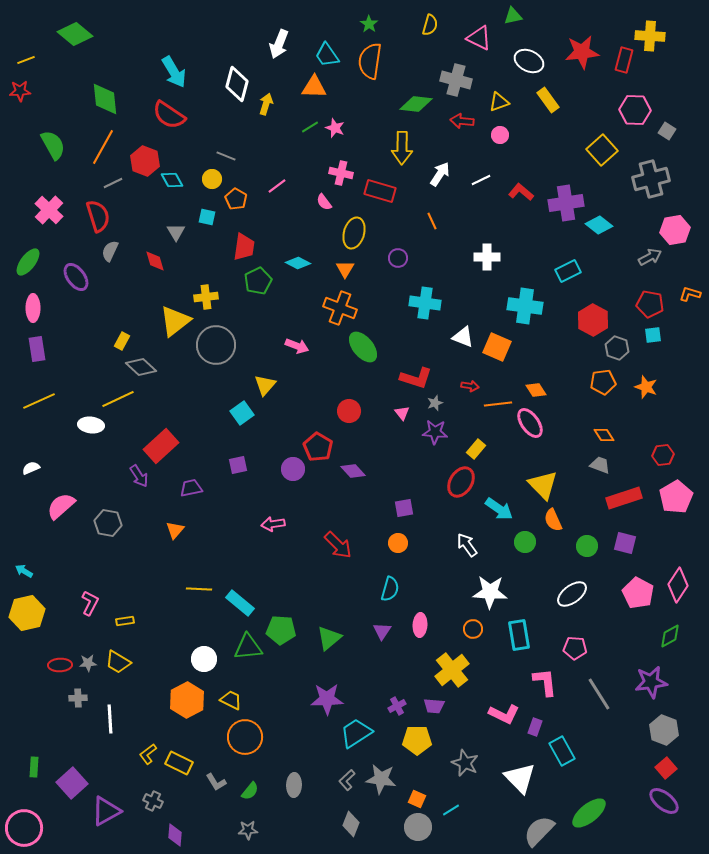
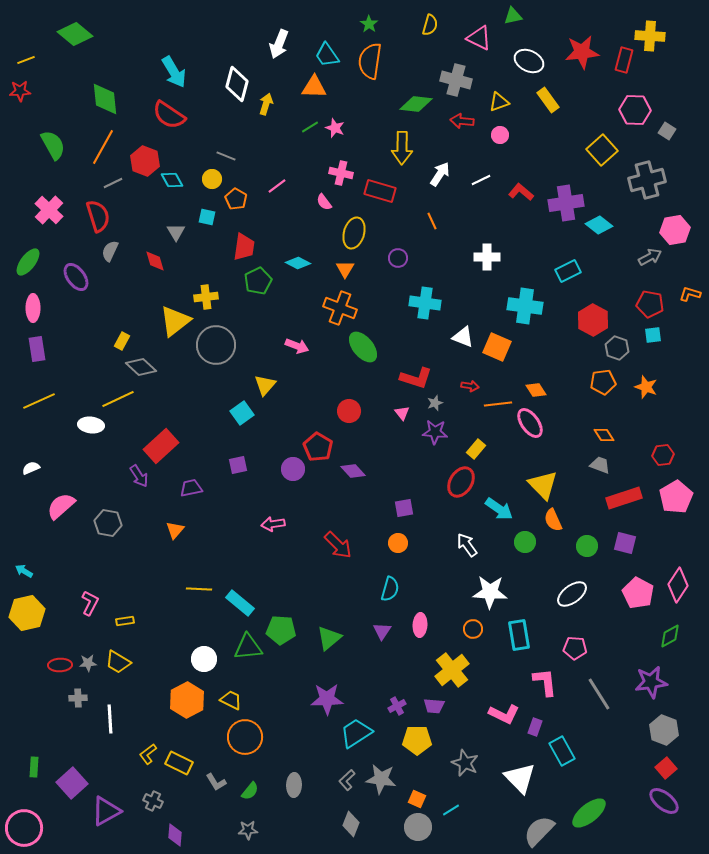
gray cross at (651, 179): moved 4 px left, 1 px down
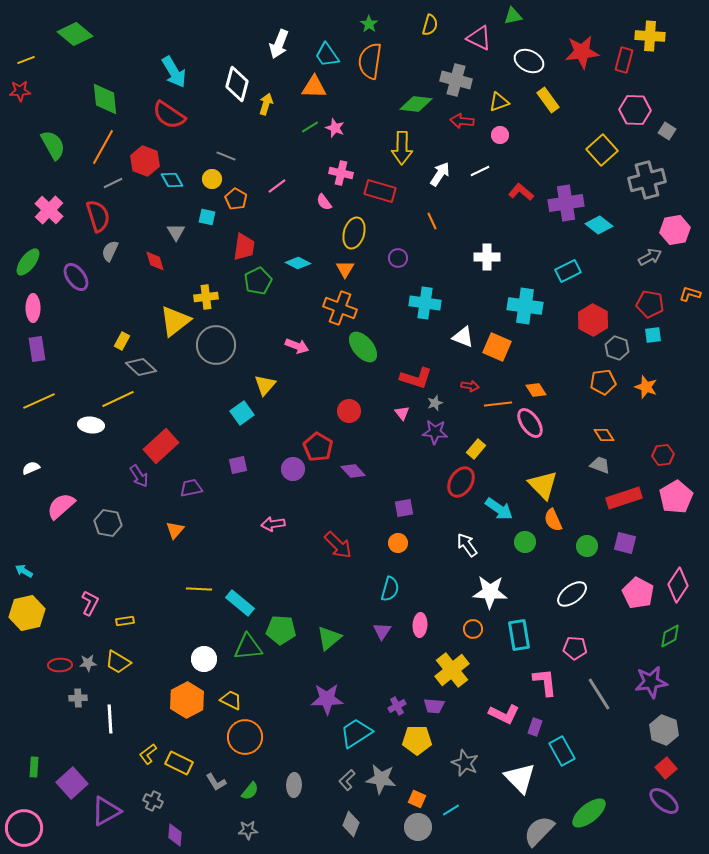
white line at (481, 180): moved 1 px left, 9 px up
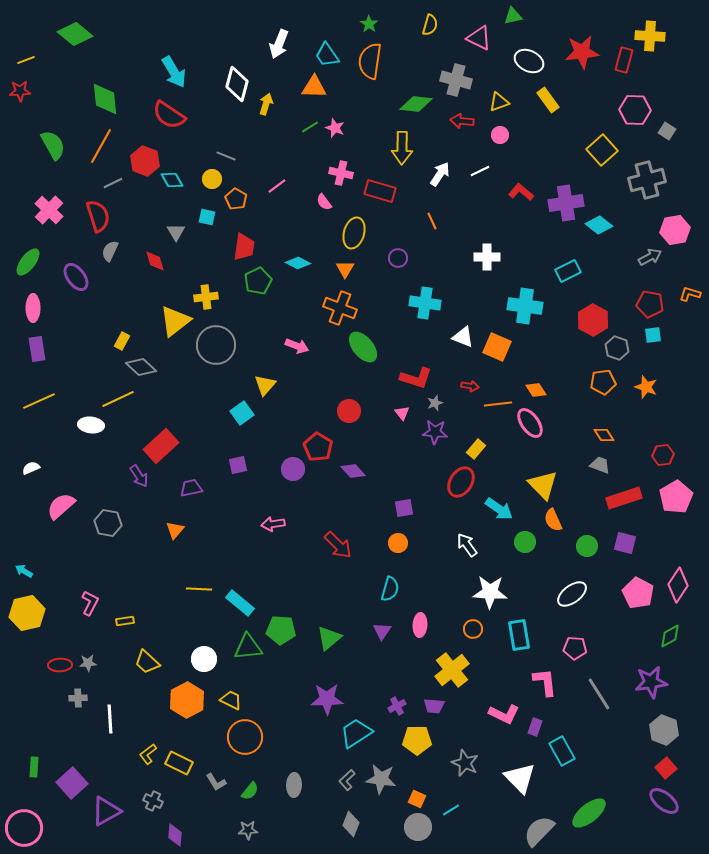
orange line at (103, 147): moved 2 px left, 1 px up
yellow trapezoid at (118, 662): moved 29 px right; rotated 12 degrees clockwise
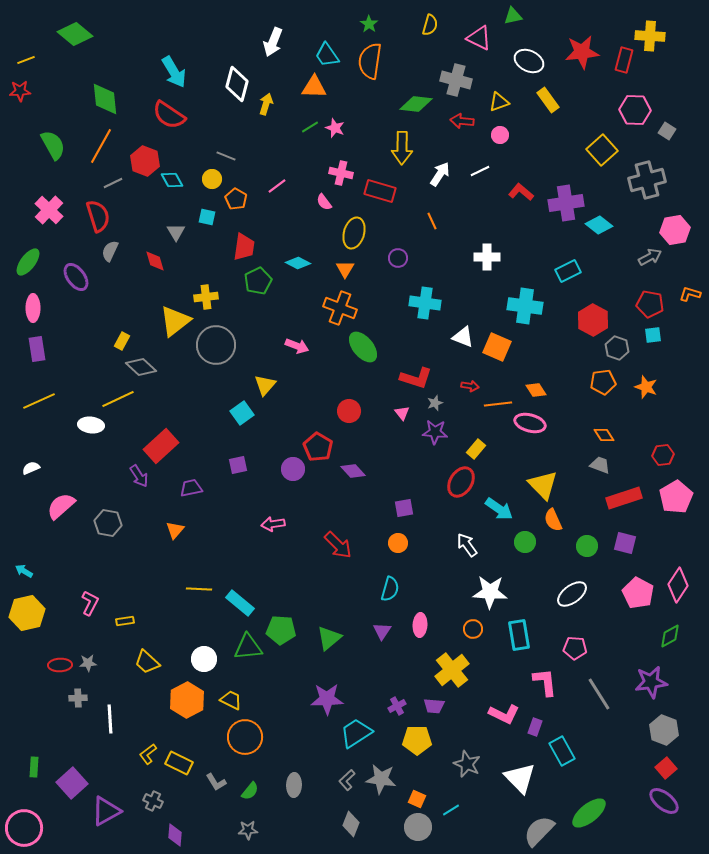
white arrow at (279, 44): moved 6 px left, 2 px up
pink ellipse at (530, 423): rotated 40 degrees counterclockwise
gray star at (465, 763): moved 2 px right, 1 px down
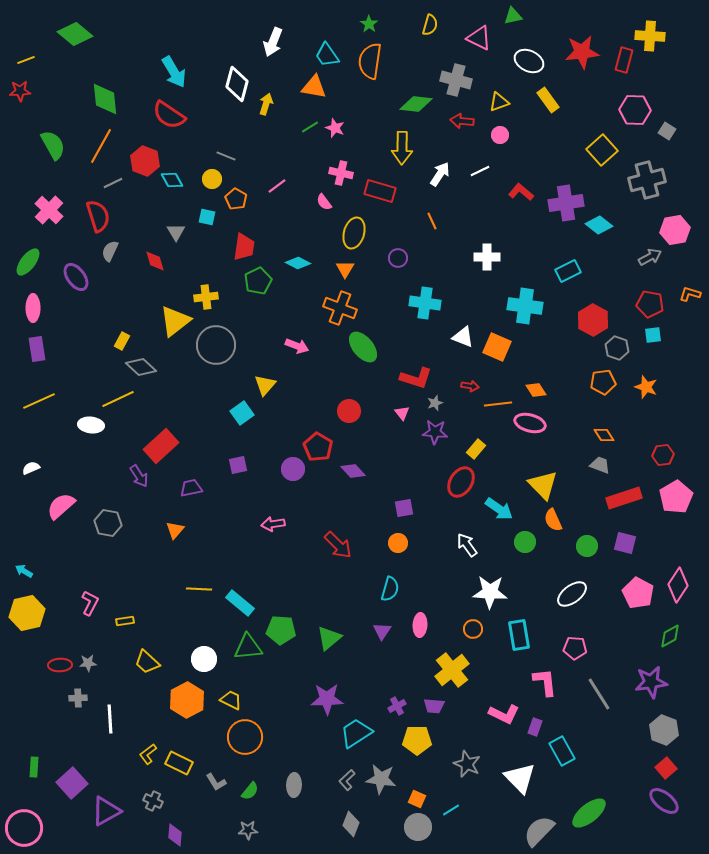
orange triangle at (314, 87): rotated 8 degrees clockwise
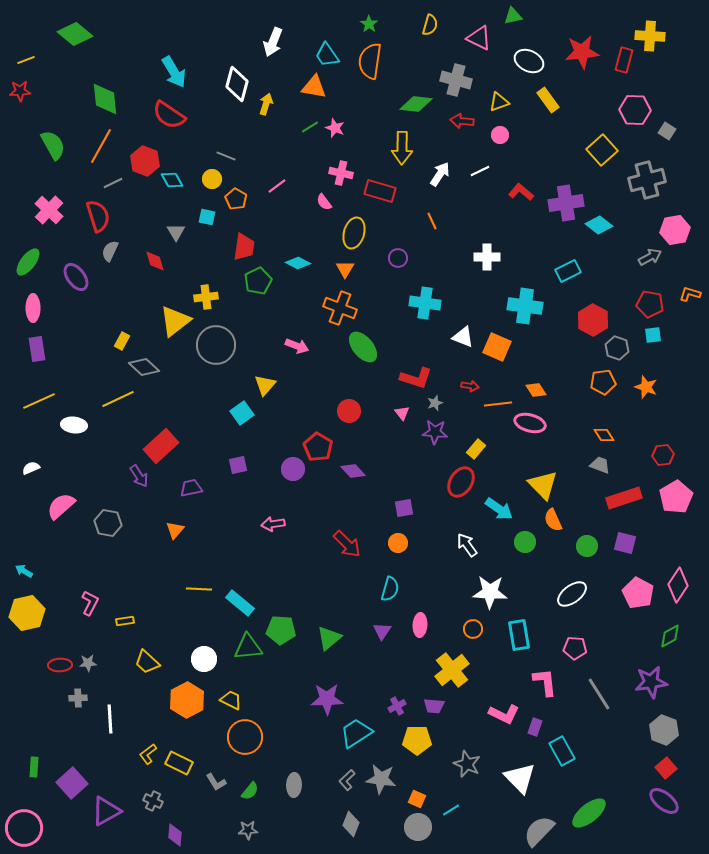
gray diamond at (141, 367): moved 3 px right
white ellipse at (91, 425): moved 17 px left
red arrow at (338, 545): moved 9 px right, 1 px up
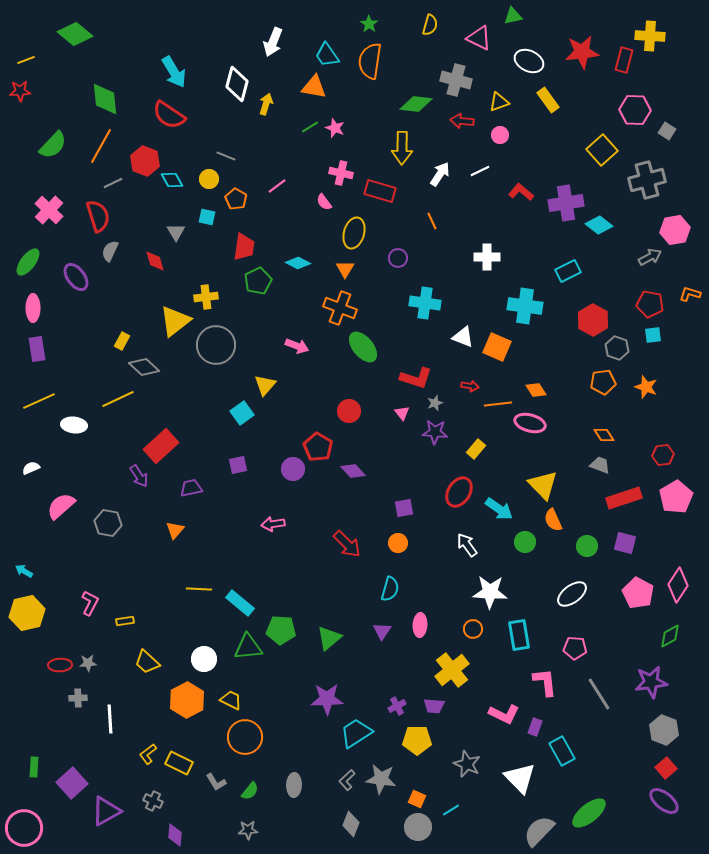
green semicircle at (53, 145): rotated 72 degrees clockwise
yellow circle at (212, 179): moved 3 px left
red ellipse at (461, 482): moved 2 px left, 10 px down
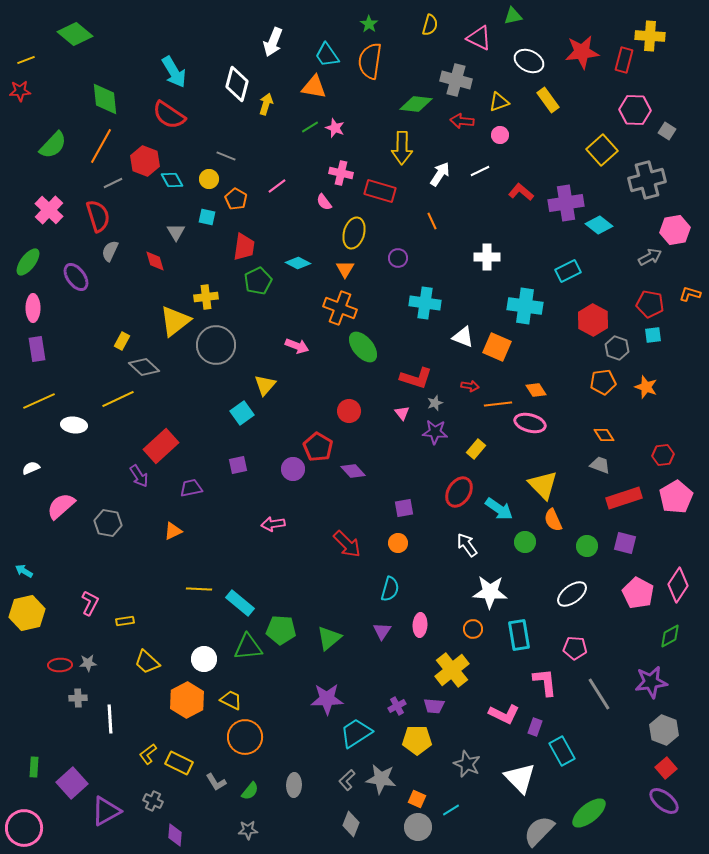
orange triangle at (175, 530): moved 2 px left, 1 px down; rotated 24 degrees clockwise
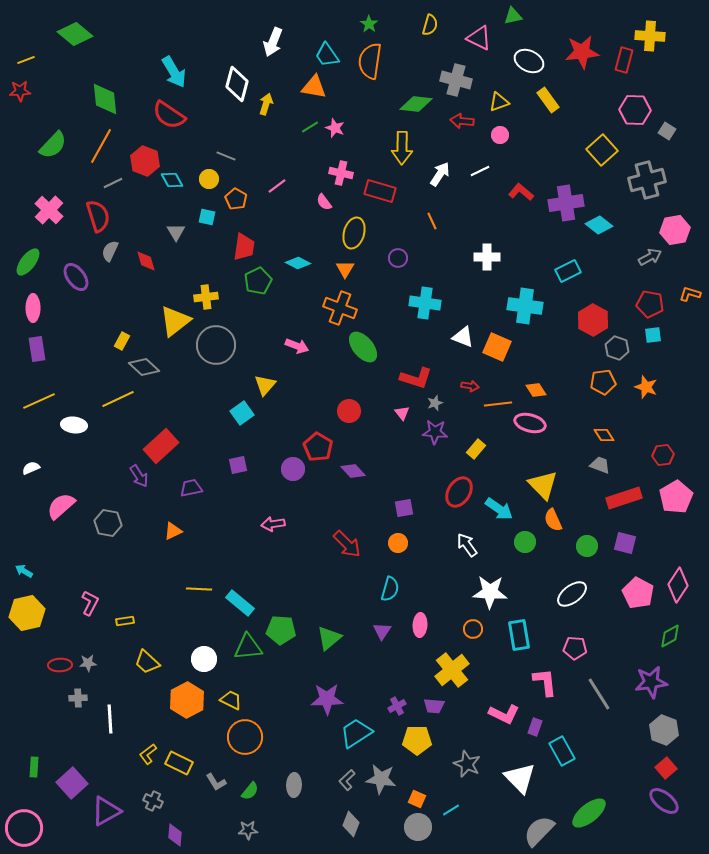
red diamond at (155, 261): moved 9 px left
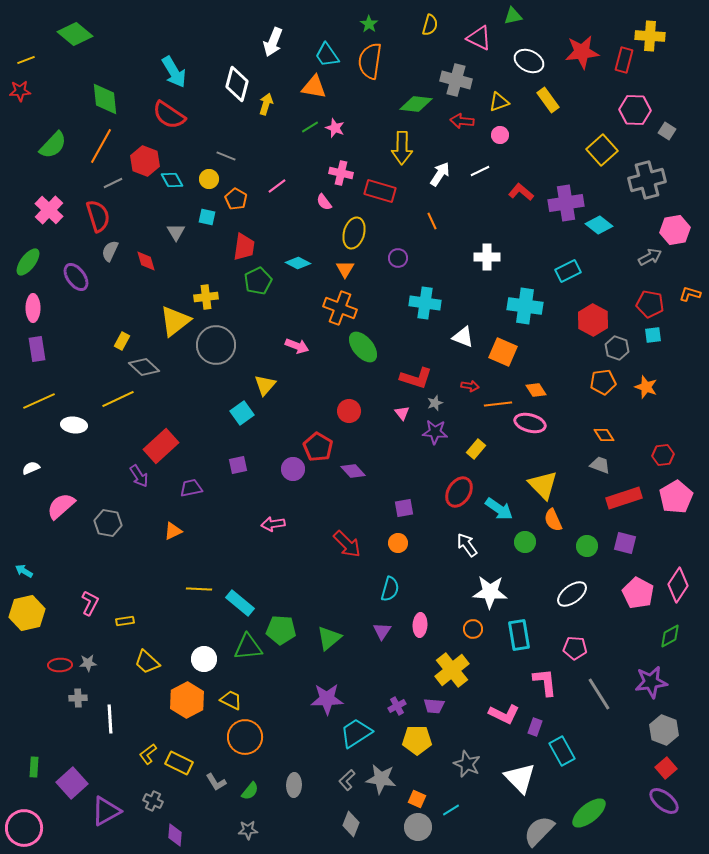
orange square at (497, 347): moved 6 px right, 5 px down
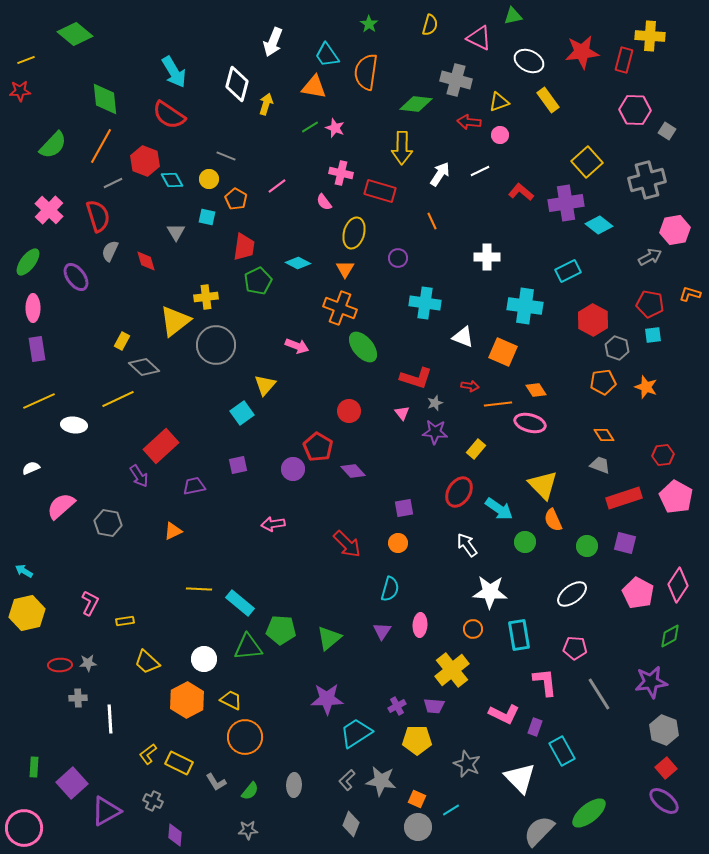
orange semicircle at (370, 61): moved 4 px left, 11 px down
red arrow at (462, 121): moved 7 px right, 1 px down
yellow square at (602, 150): moved 15 px left, 12 px down
purple trapezoid at (191, 488): moved 3 px right, 2 px up
pink pentagon at (676, 497): rotated 12 degrees counterclockwise
gray star at (381, 779): moved 2 px down
